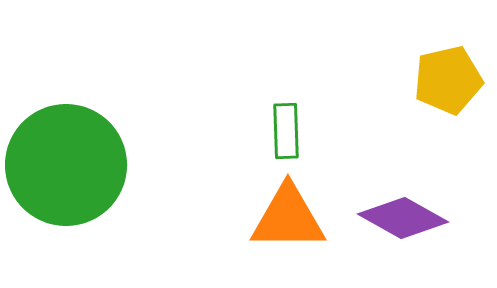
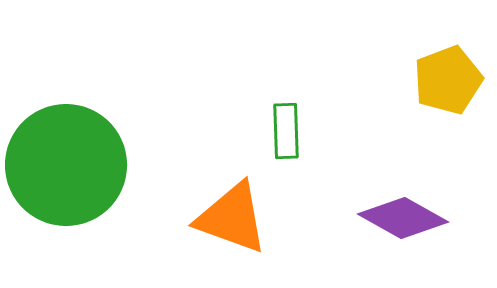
yellow pentagon: rotated 8 degrees counterclockwise
orange triangle: moved 56 px left; rotated 20 degrees clockwise
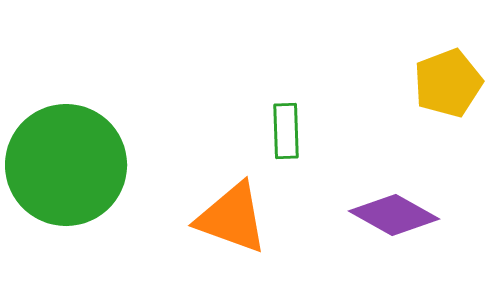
yellow pentagon: moved 3 px down
purple diamond: moved 9 px left, 3 px up
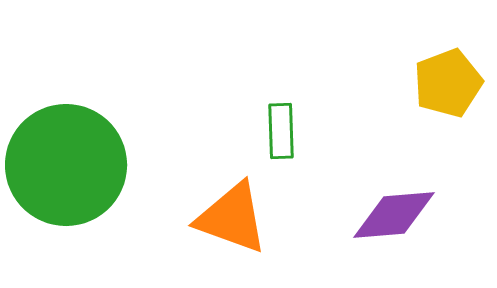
green rectangle: moved 5 px left
purple diamond: rotated 34 degrees counterclockwise
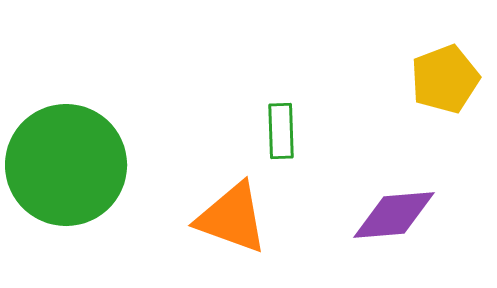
yellow pentagon: moved 3 px left, 4 px up
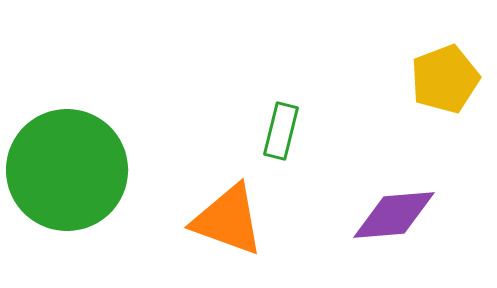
green rectangle: rotated 16 degrees clockwise
green circle: moved 1 px right, 5 px down
orange triangle: moved 4 px left, 2 px down
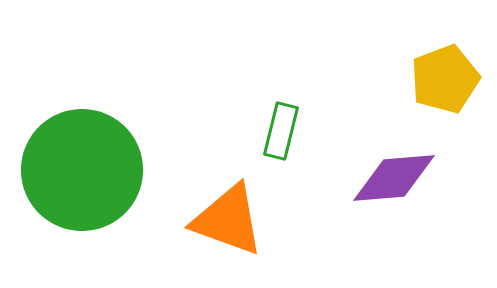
green circle: moved 15 px right
purple diamond: moved 37 px up
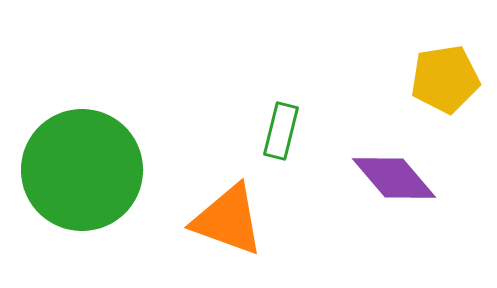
yellow pentagon: rotated 12 degrees clockwise
purple diamond: rotated 54 degrees clockwise
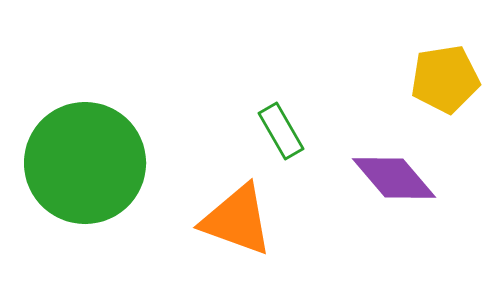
green rectangle: rotated 44 degrees counterclockwise
green circle: moved 3 px right, 7 px up
orange triangle: moved 9 px right
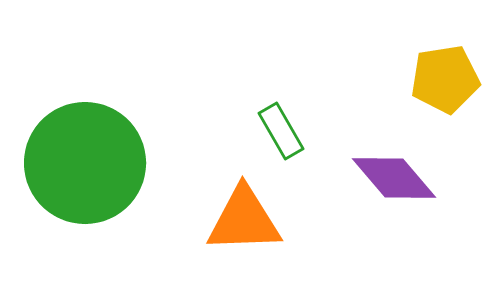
orange triangle: moved 7 px right; rotated 22 degrees counterclockwise
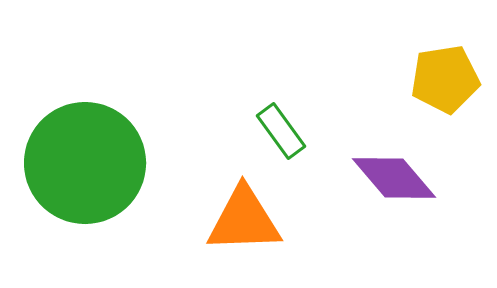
green rectangle: rotated 6 degrees counterclockwise
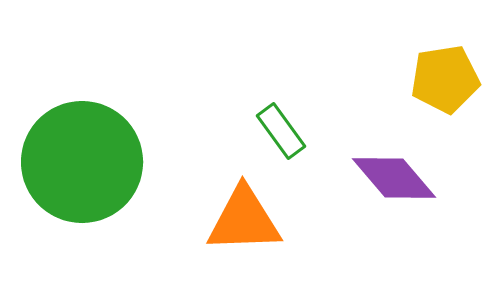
green circle: moved 3 px left, 1 px up
